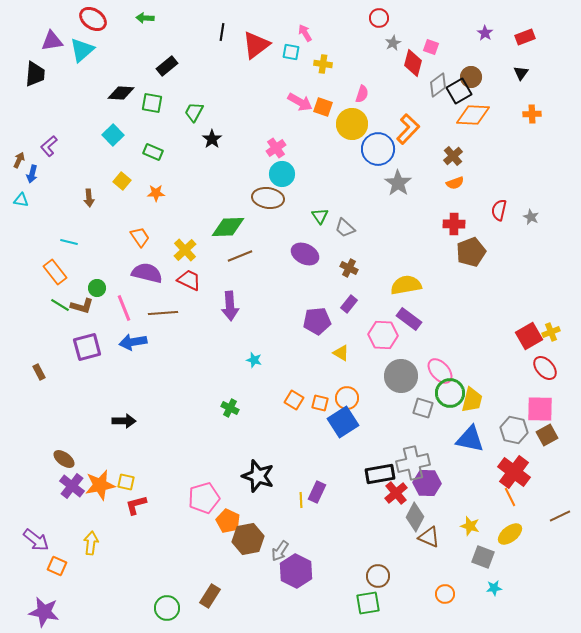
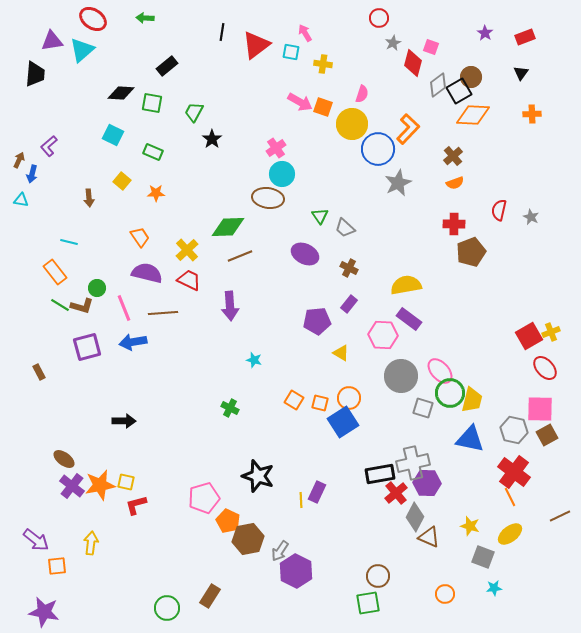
cyan square at (113, 135): rotated 20 degrees counterclockwise
gray star at (398, 183): rotated 12 degrees clockwise
yellow cross at (185, 250): moved 2 px right
orange circle at (347, 398): moved 2 px right
orange square at (57, 566): rotated 30 degrees counterclockwise
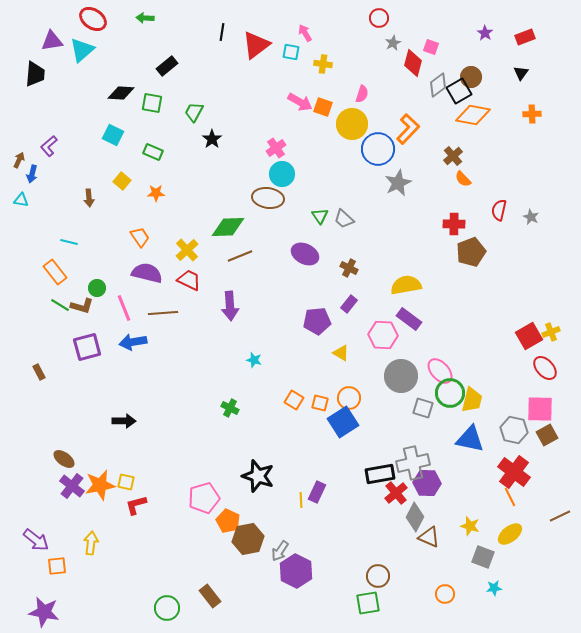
orange diamond at (473, 115): rotated 8 degrees clockwise
orange semicircle at (455, 183): moved 8 px right, 4 px up; rotated 66 degrees clockwise
gray trapezoid at (345, 228): moved 1 px left, 9 px up
brown rectangle at (210, 596): rotated 70 degrees counterclockwise
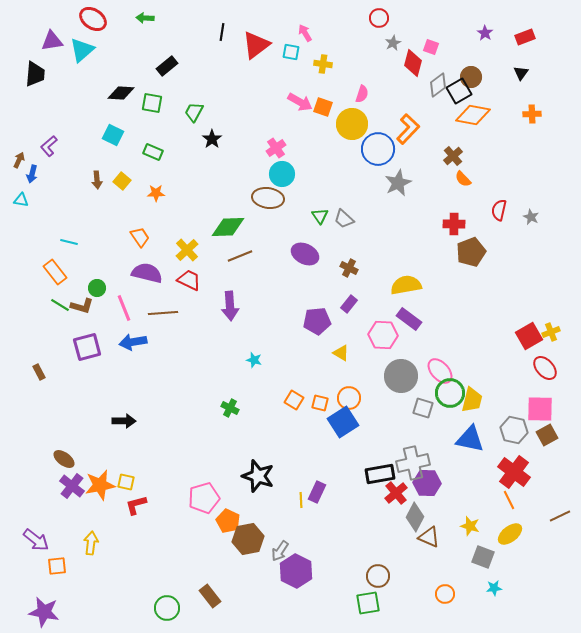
brown arrow at (89, 198): moved 8 px right, 18 px up
orange line at (510, 497): moved 1 px left, 3 px down
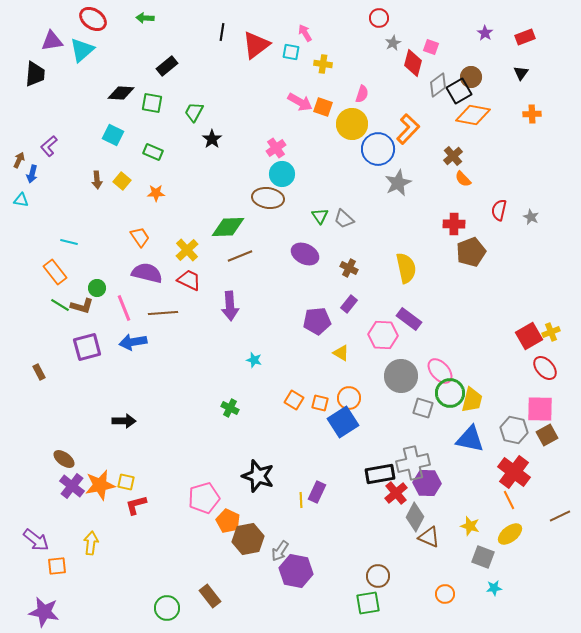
yellow semicircle at (406, 285): moved 17 px up; rotated 88 degrees clockwise
purple hexagon at (296, 571): rotated 16 degrees counterclockwise
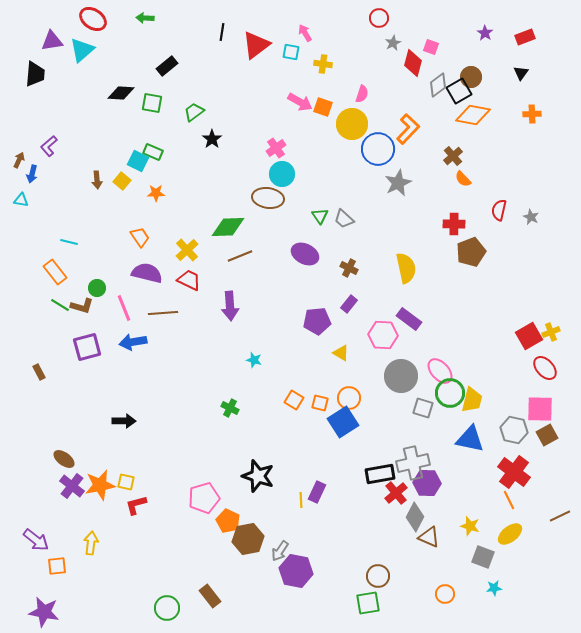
green trapezoid at (194, 112): rotated 25 degrees clockwise
cyan square at (113, 135): moved 25 px right, 26 px down
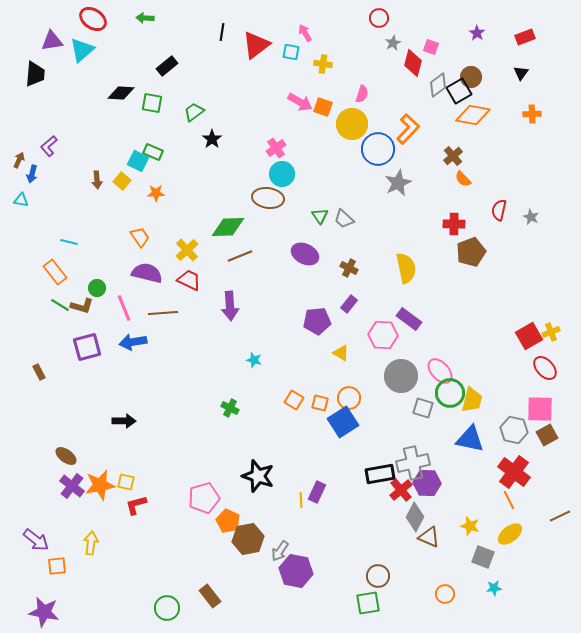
purple star at (485, 33): moved 8 px left
brown ellipse at (64, 459): moved 2 px right, 3 px up
red cross at (396, 493): moved 5 px right, 3 px up
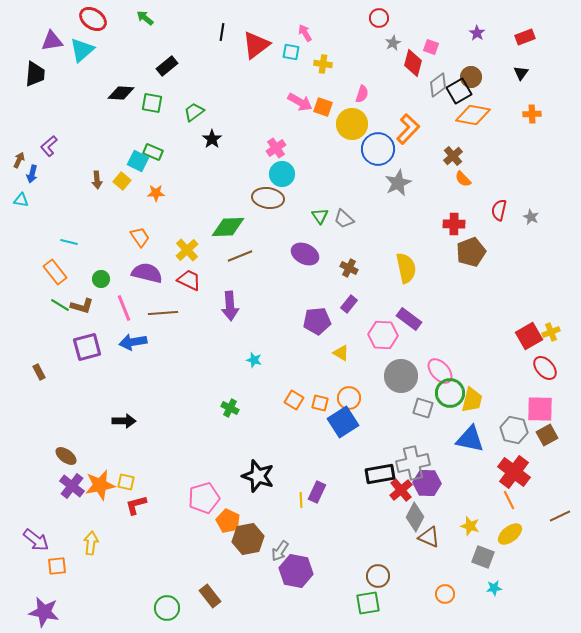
green arrow at (145, 18): rotated 36 degrees clockwise
green circle at (97, 288): moved 4 px right, 9 px up
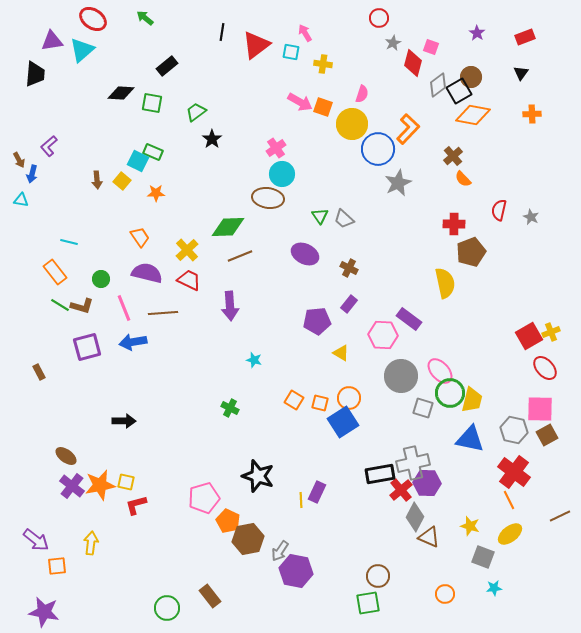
green trapezoid at (194, 112): moved 2 px right
brown arrow at (19, 160): rotated 126 degrees clockwise
yellow semicircle at (406, 268): moved 39 px right, 15 px down
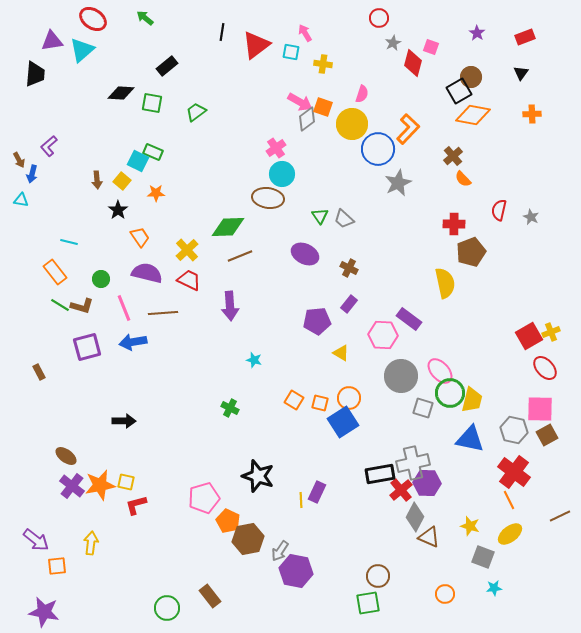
gray diamond at (438, 85): moved 131 px left, 34 px down
black star at (212, 139): moved 94 px left, 71 px down
